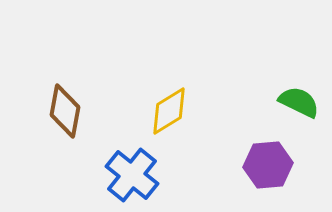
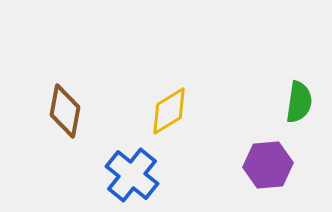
green semicircle: rotated 72 degrees clockwise
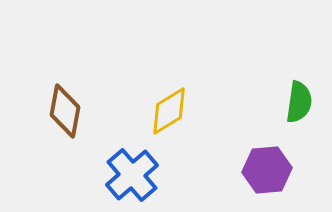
purple hexagon: moved 1 px left, 5 px down
blue cross: rotated 10 degrees clockwise
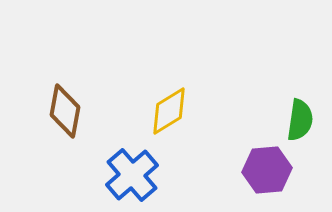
green semicircle: moved 1 px right, 18 px down
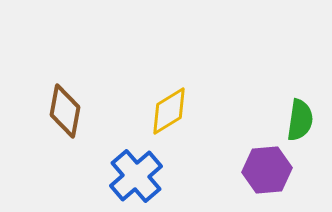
blue cross: moved 4 px right, 1 px down
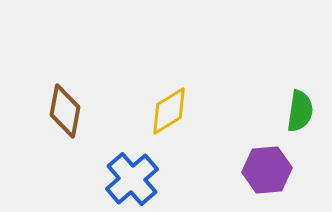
green semicircle: moved 9 px up
blue cross: moved 4 px left, 3 px down
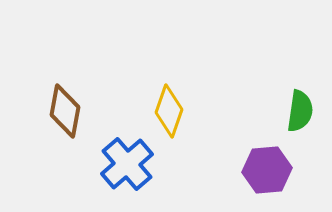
yellow diamond: rotated 39 degrees counterclockwise
blue cross: moved 5 px left, 15 px up
